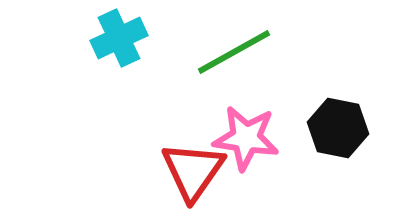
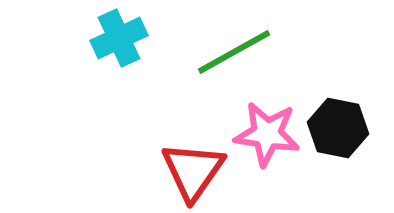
pink star: moved 21 px right, 4 px up
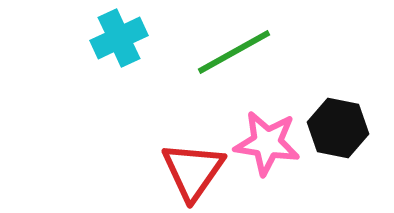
pink star: moved 9 px down
